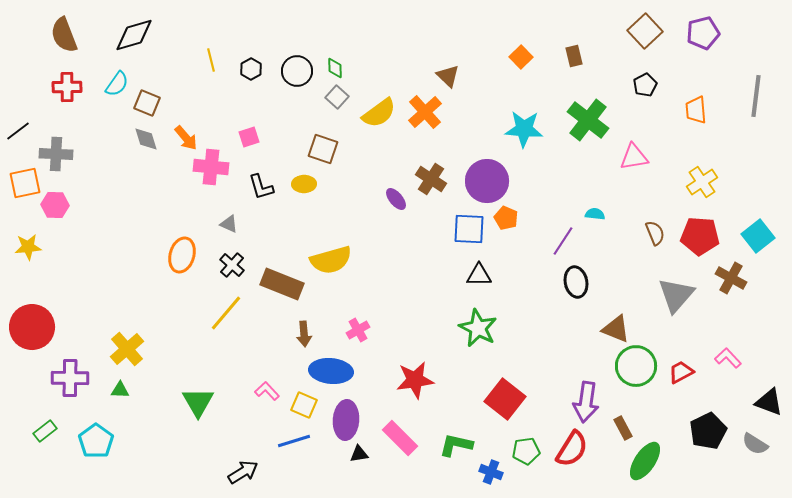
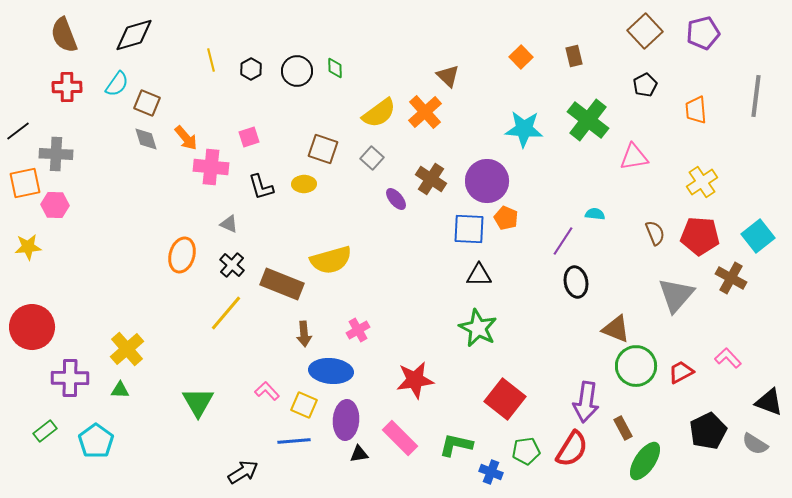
gray square at (337, 97): moved 35 px right, 61 px down
blue line at (294, 441): rotated 12 degrees clockwise
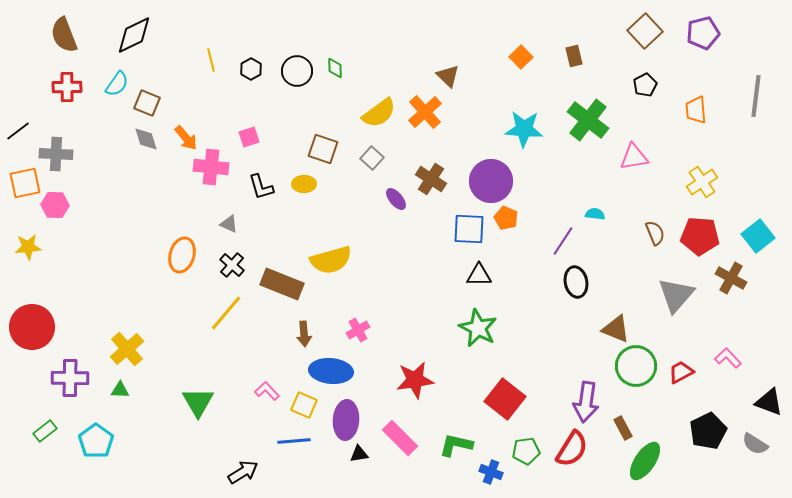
black diamond at (134, 35): rotated 9 degrees counterclockwise
purple circle at (487, 181): moved 4 px right
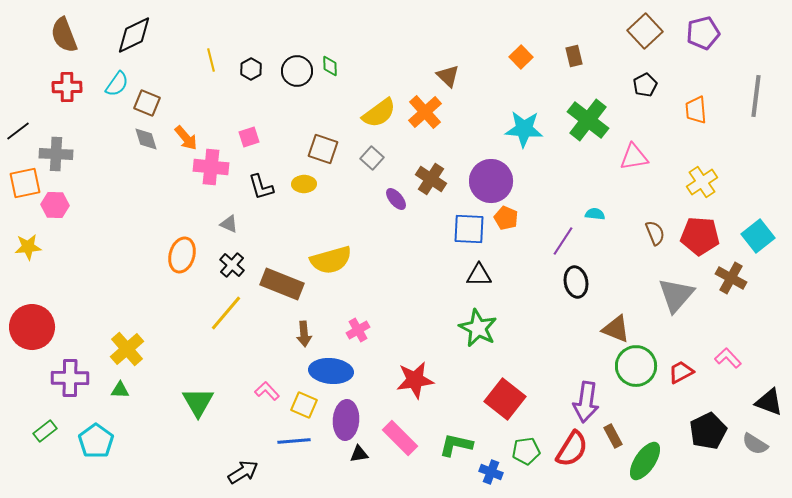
green diamond at (335, 68): moved 5 px left, 2 px up
brown rectangle at (623, 428): moved 10 px left, 8 px down
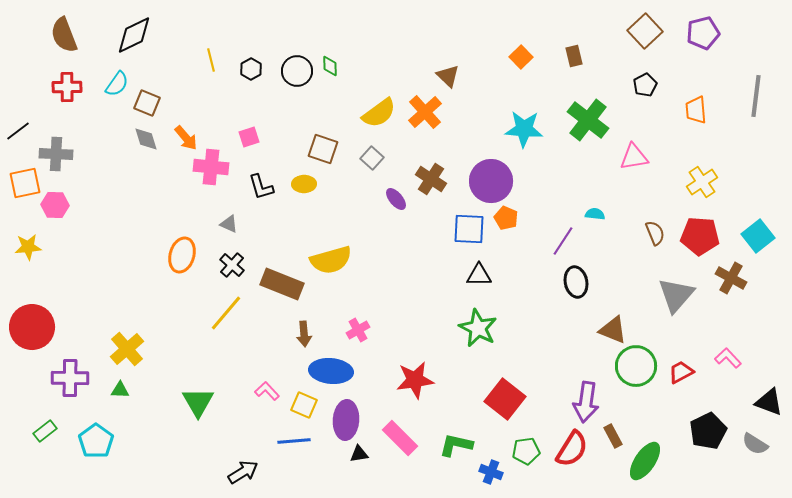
brown triangle at (616, 329): moved 3 px left, 1 px down
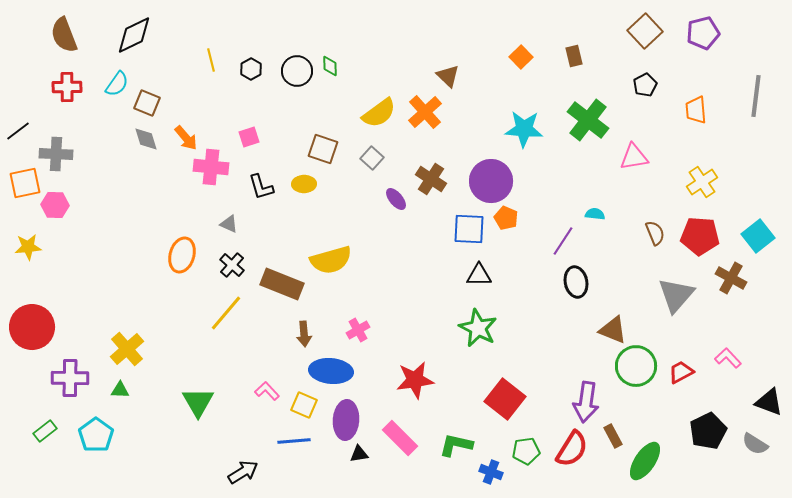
cyan pentagon at (96, 441): moved 6 px up
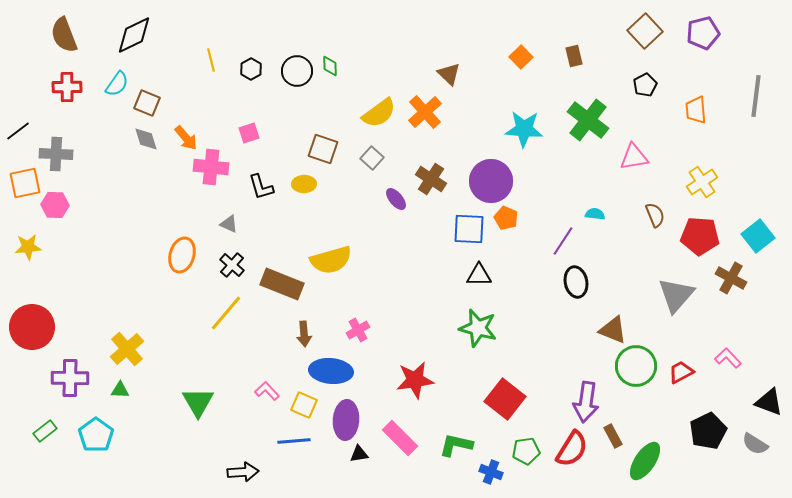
brown triangle at (448, 76): moved 1 px right, 2 px up
pink square at (249, 137): moved 4 px up
brown semicircle at (655, 233): moved 18 px up
green star at (478, 328): rotated 12 degrees counterclockwise
black arrow at (243, 472): rotated 28 degrees clockwise
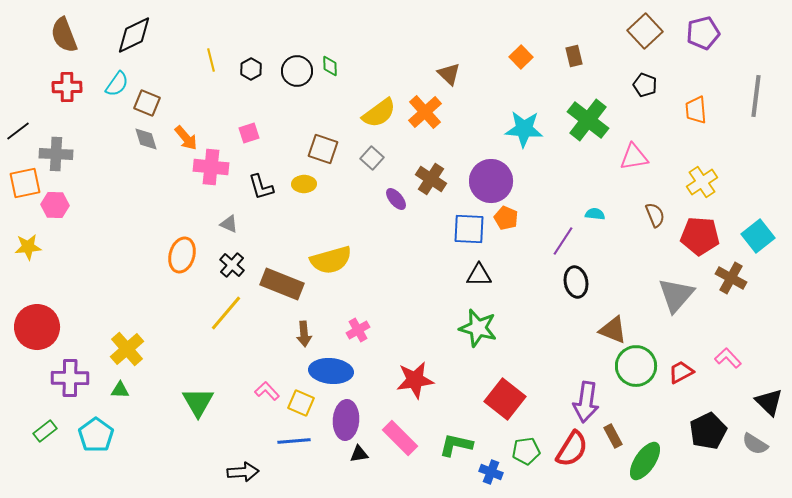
black pentagon at (645, 85): rotated 25 degrees counterclockwise
red circle at (32, 327): moved 5 px right
black triangle at (769, 402): rotated 24 degrees clockwise
yellow square at (304, 405): moved 3 px left, 2 px up
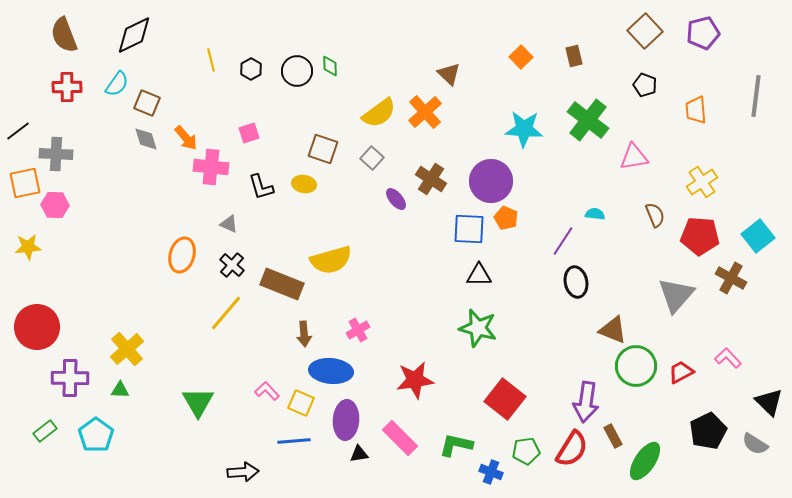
yellow ellipse at (304, 184): rotated 10 degrees clockwise
